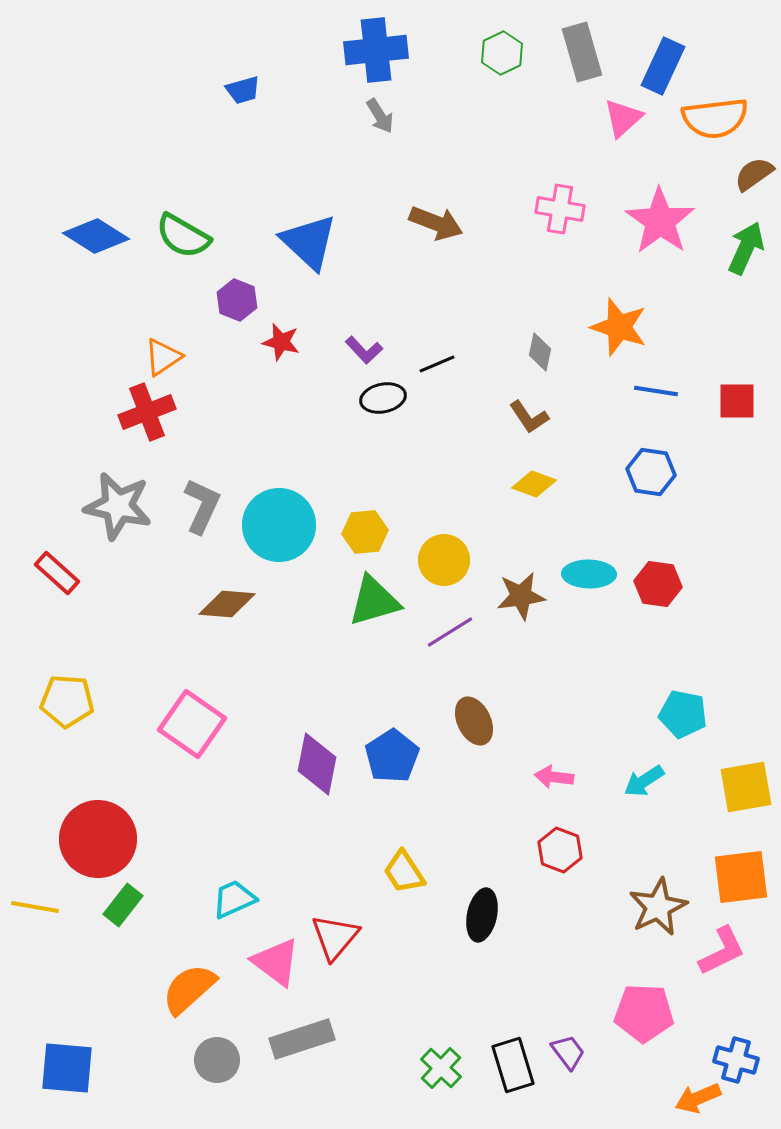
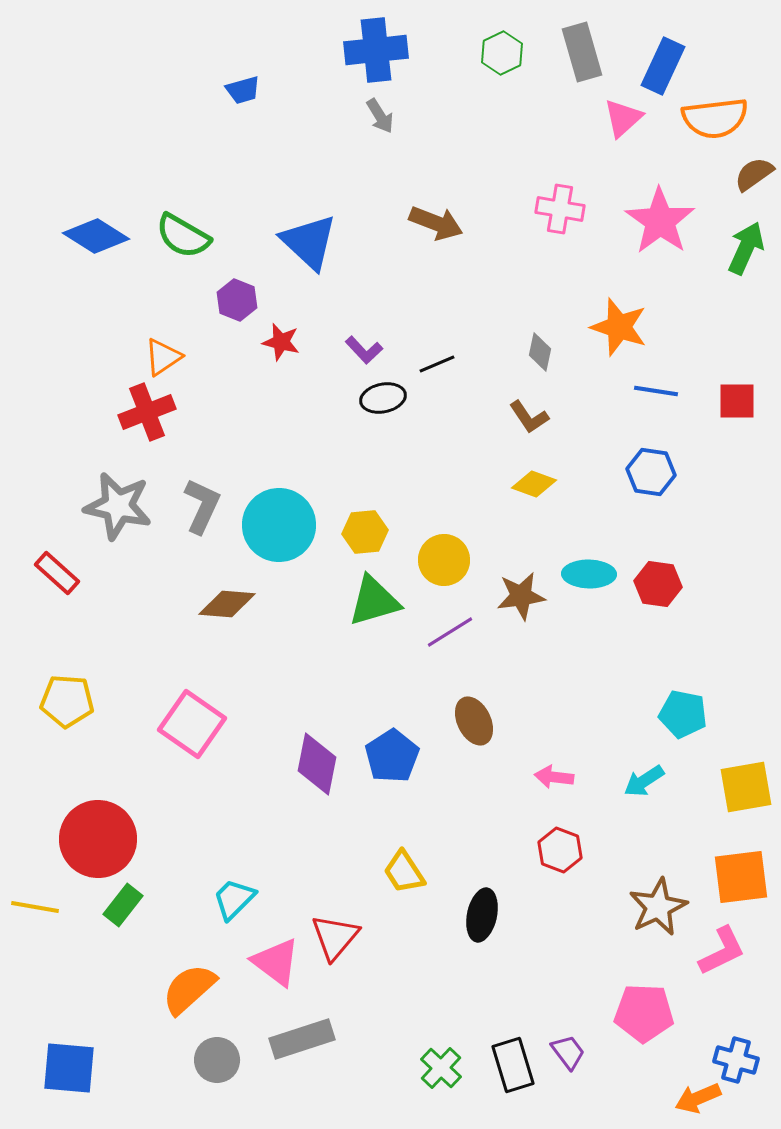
cyan trapezoid at (234, 899): rotated 21 degrees counterclockwise
blue square at (67, 1068): moved 2 px right
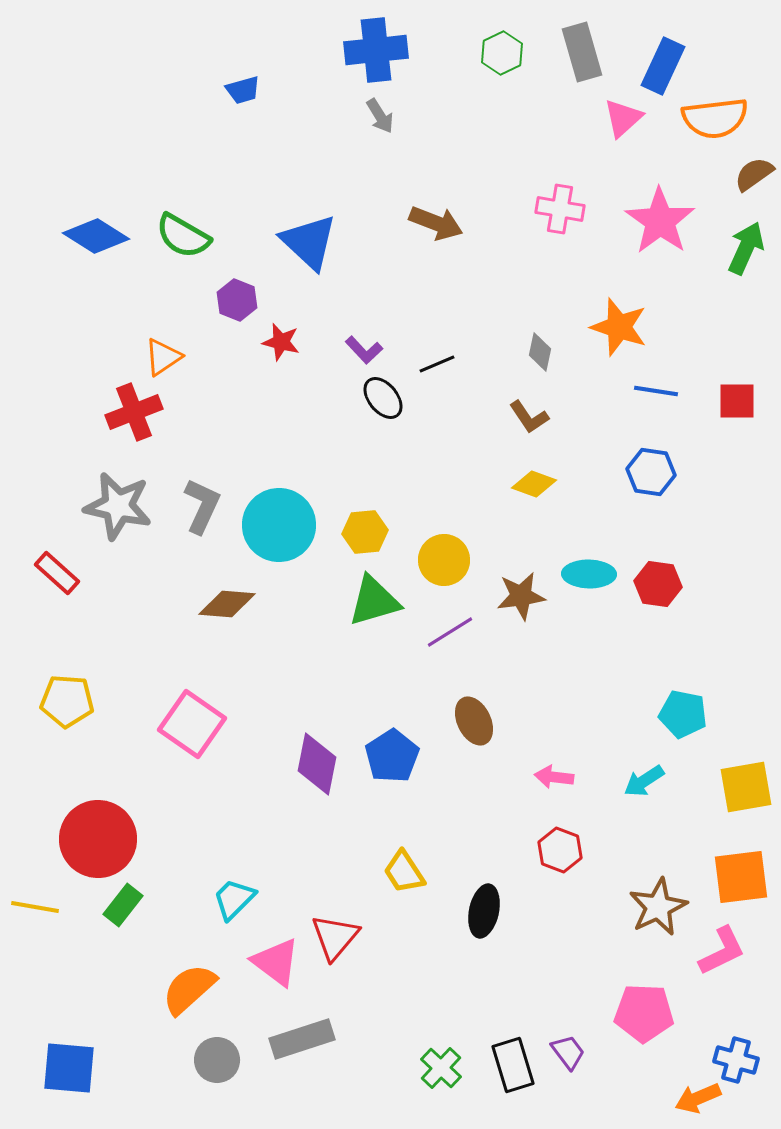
black ellipse at (383, 398): rotated 63 degrees clockwise
red cross at (147, 412): moved 13 px left
black ellipse at (482, 915): moved 2 px right, 4 px up
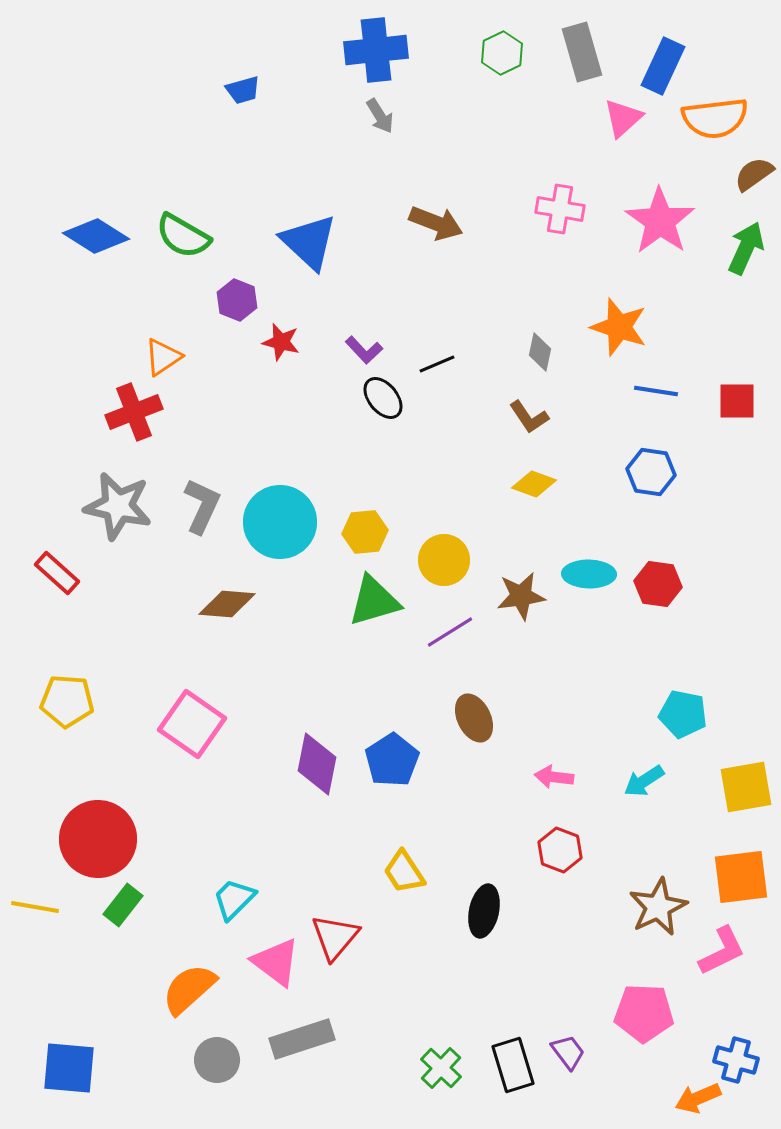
cyan circle at (279, 525): moved 1 px right, 3 px up
brown ellipse at (474, 721): moved 3 px up
blue pentagon at (392, 756): moved 4 px down
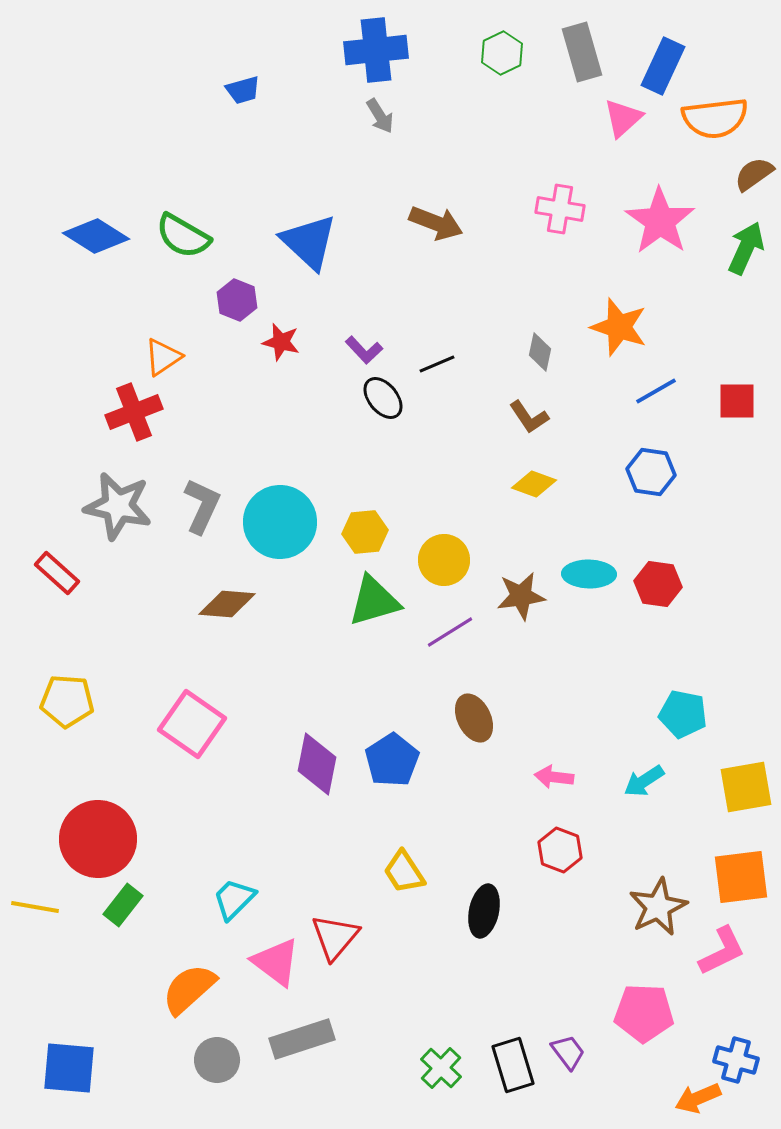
blue line at (656, 391): rotated 39 degrees counterclockwise
